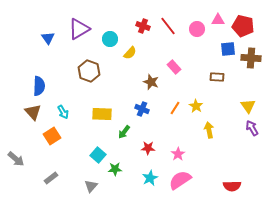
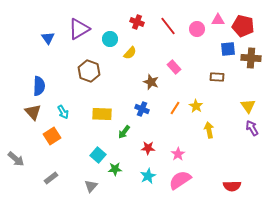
red cross: moved 6 px left, 4 px up
cyan star: moved 2 px left, 2 px up
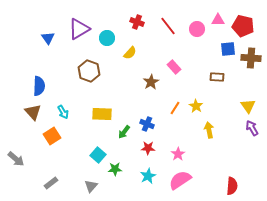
cyan circle: moved 3 px left, 1 px up
brown star: rotated 21 degrees clockwise
blue cross: moved 5 px right, 15 px down
gray rectangle: moved 5 px down
red semicircle: rotated 84 degrees counterclockwise
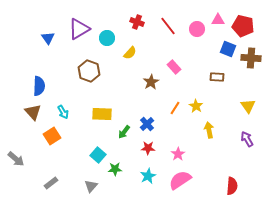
blue square: rotated 28 degrees clockwise
blue cross: rotated 24 degrees clockwise
purple arrow: moved 5 px left, 11 px down
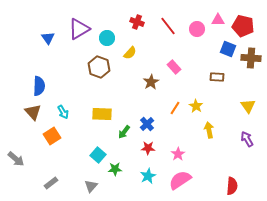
brown hexagon: moved 10 px right, 4 px up
